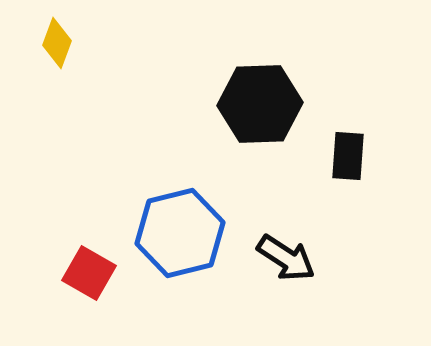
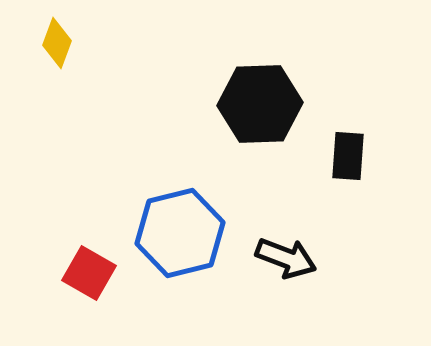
black arrow: rotated 12 degrees counterclockwise
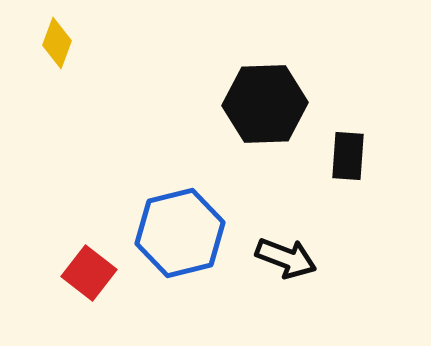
black hexagon: moved 5 px right
red square: rotated 8 degrees clockwise
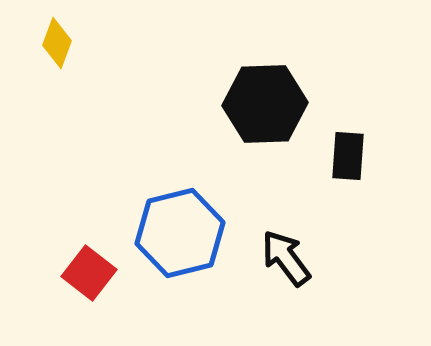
black arrow: rotated 148 degrees counterclockwise
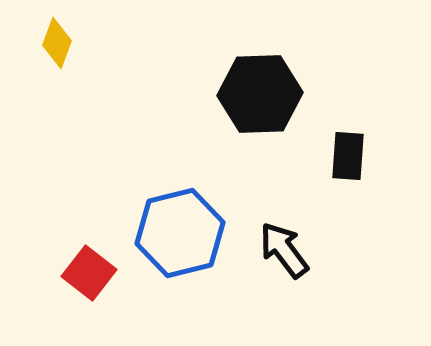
black hexagon: moved 5 px left, 10 px up
black arrow: moved 2 px left, 8 px up
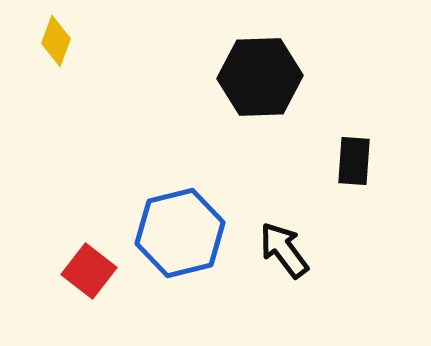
yellow diamond: moved 1 px left, 2 px up
black hexagon: moved 17 px up
black rectangle: moved 6 px right, 5 px down
red square: moved 2 px up
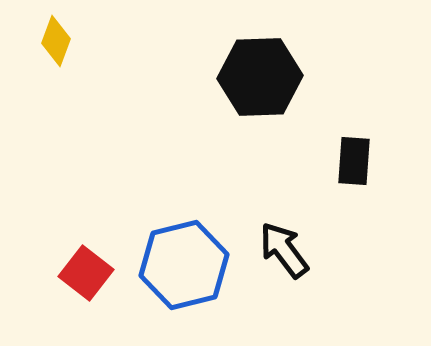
blue hexagon: moved 4 px right, 32 px down
red square: moved 3 px left, 2 px down
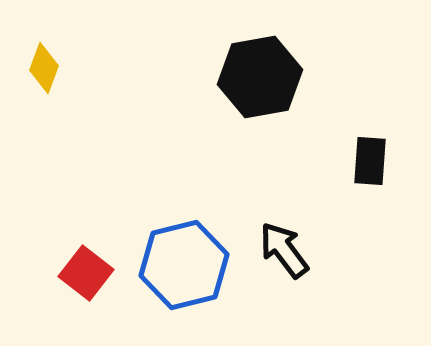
yellow diamond: moved 12 px left, 27 px down
black hexagon: rotated 8 degrees counterclockwise
black rectangle: moved 16 px right
